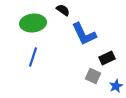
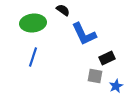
gray square: moved 2 px right; rotated 14 degrees counterclockwise
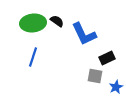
black semicircle: moved 6 px left, 11 px down
blue star: moved 1 px down
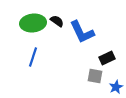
blue L-shape: moved 2 px left, 2 px up
